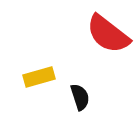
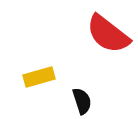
black semicircle: moved 2 px right, 4 px down
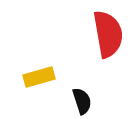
red semicircle: rotated 138 degrees counterclockwise
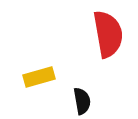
black semicircle: rotated 8 degrees clockwise
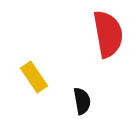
yellow rectangle: moved 5 px left; rotated 72 degrees clockwise
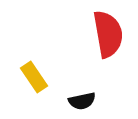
black semicircle: rotated 88 degrees clockwise
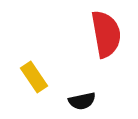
red semicircle: moved 2 px left
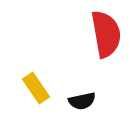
yellow rectangle: moved 2 px right, 11 px down
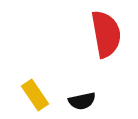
yellow rectangle: moved 1 px left, 7 px down
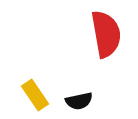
black semicircle: moved 3 px left
